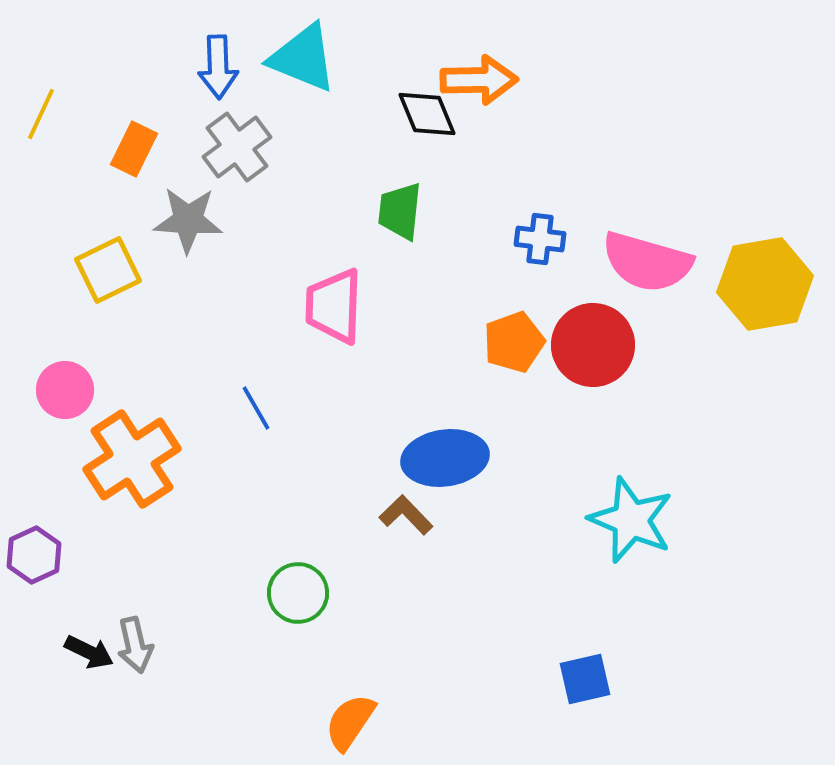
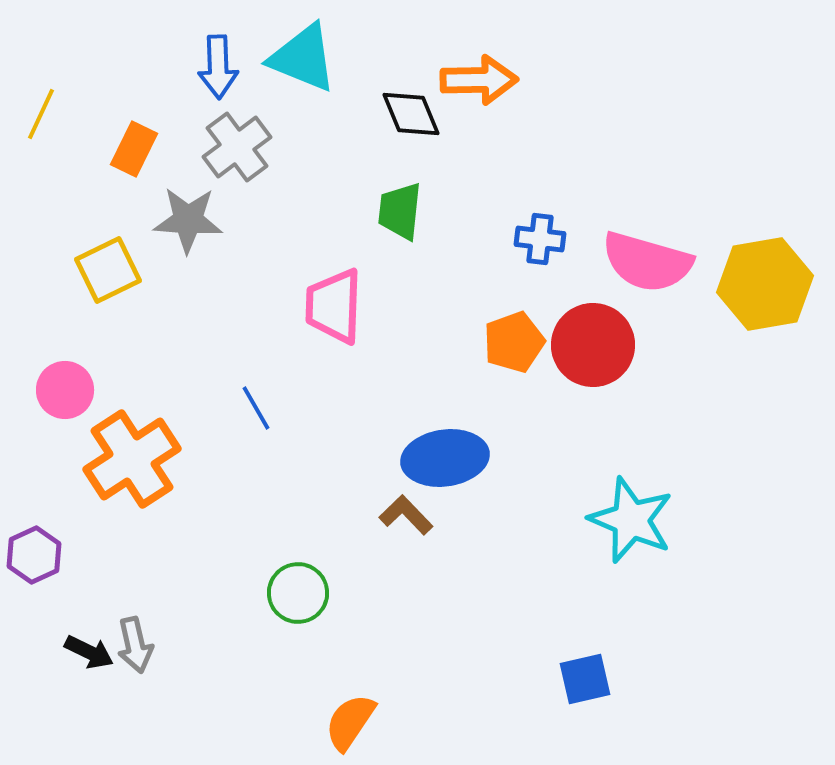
black diamond: moved 16 px left
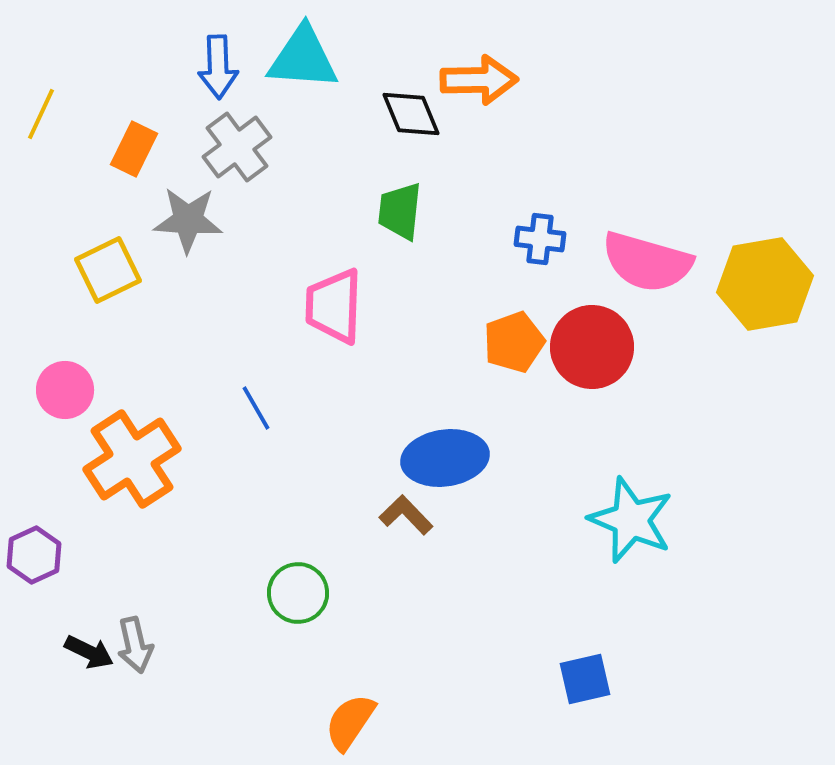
cyan triangle: rotated 18 degrees counterclockwise
red circle: moved 1 px left, 2 px down
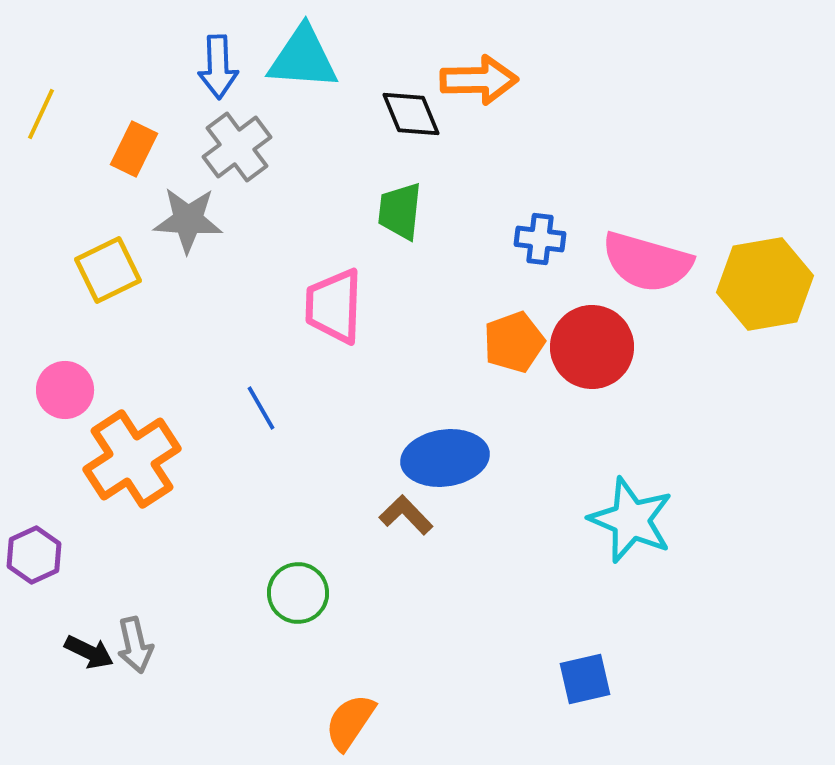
blue line: moved 5 px right
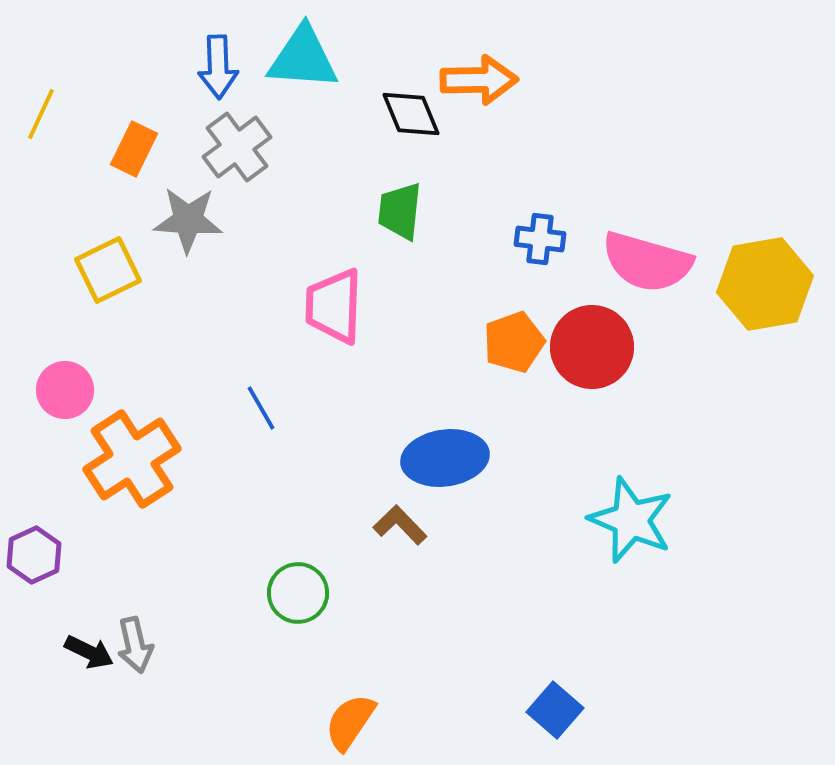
brown L-shape: moved 6 px left, 10 px down
blue square: moved 30 px left, 31 px down; rotated 36 degrees counterclockwise
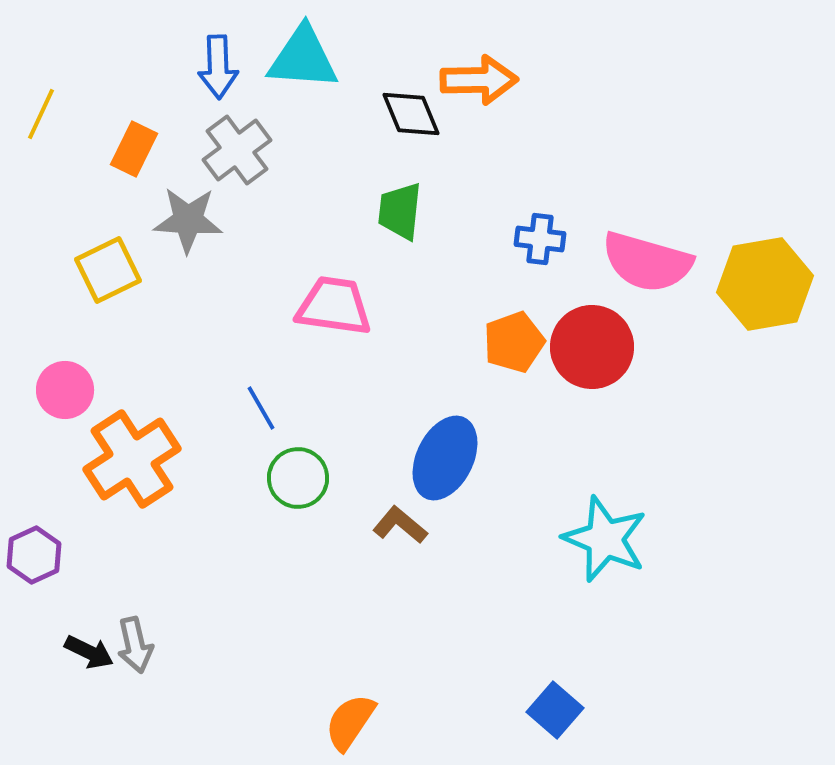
gray cross: moved 3 px down
pink trapezoid: rotated 96 degrees clockwise
blue ellipse: rotated 56 degrees counterclockwise
cyan star: moved 26 px left, 19 px down
brown L-shape: rotated 6 degrees counterclockwise
green circle: moved 115 px up
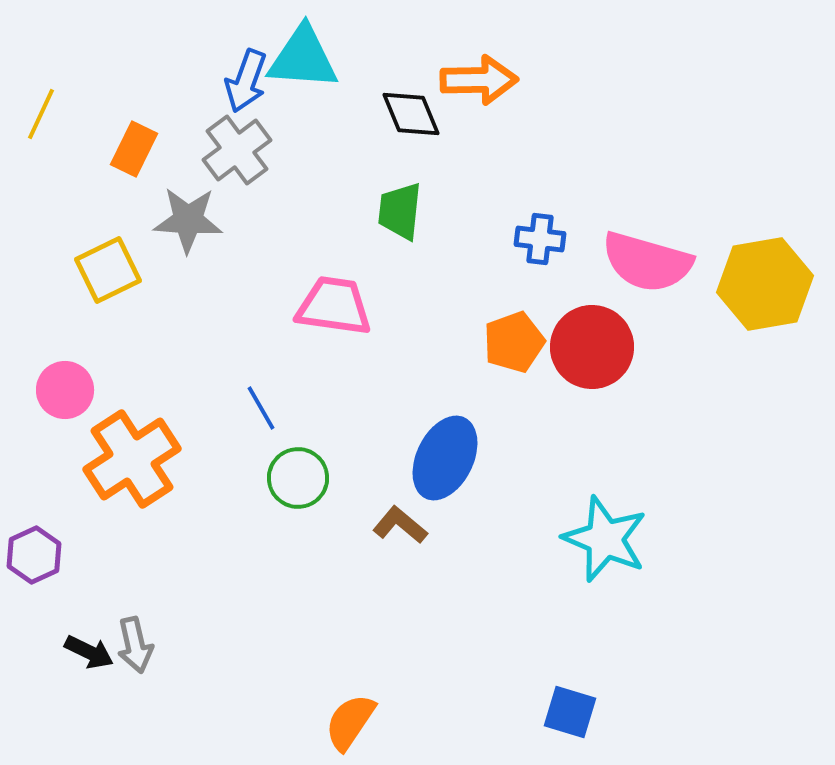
blue arrow: moved 28 px right, 14 px down; rotated 22 degrees clockwise
blue square: moved 15 px right, 2 px down; rotated 24 degrees counterclockwise
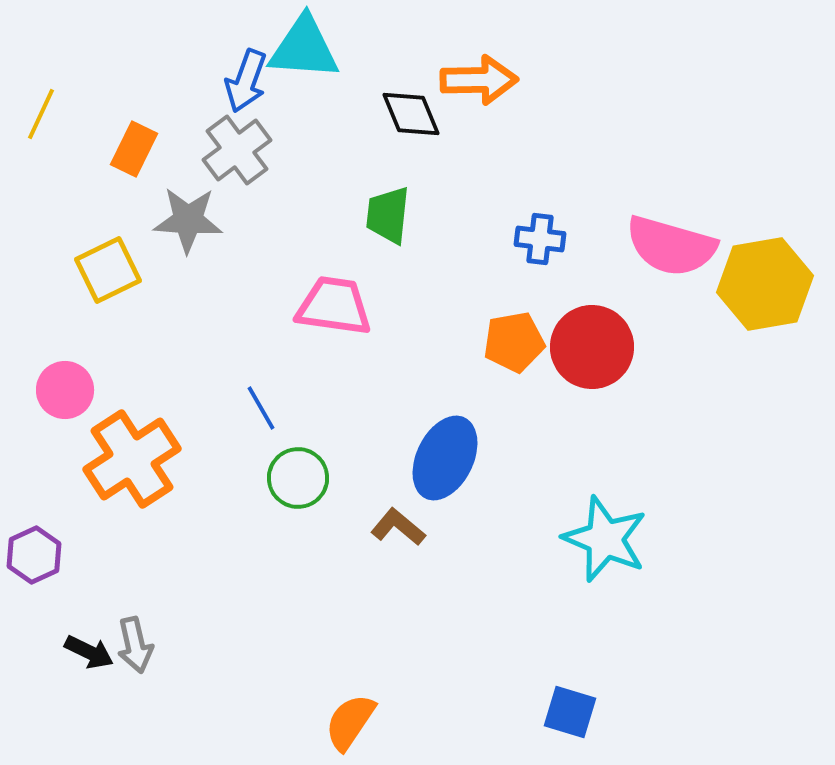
cyan triangle: moved 1 px right, 10 px up
green trapezoid: moved 12 px left, 4 px down
pink semicircle: moved 24 px right, 16 px up
orange pentagon: rotated 10 degrees clockwise
brown L-shape: moved 2 px left, 2 px down
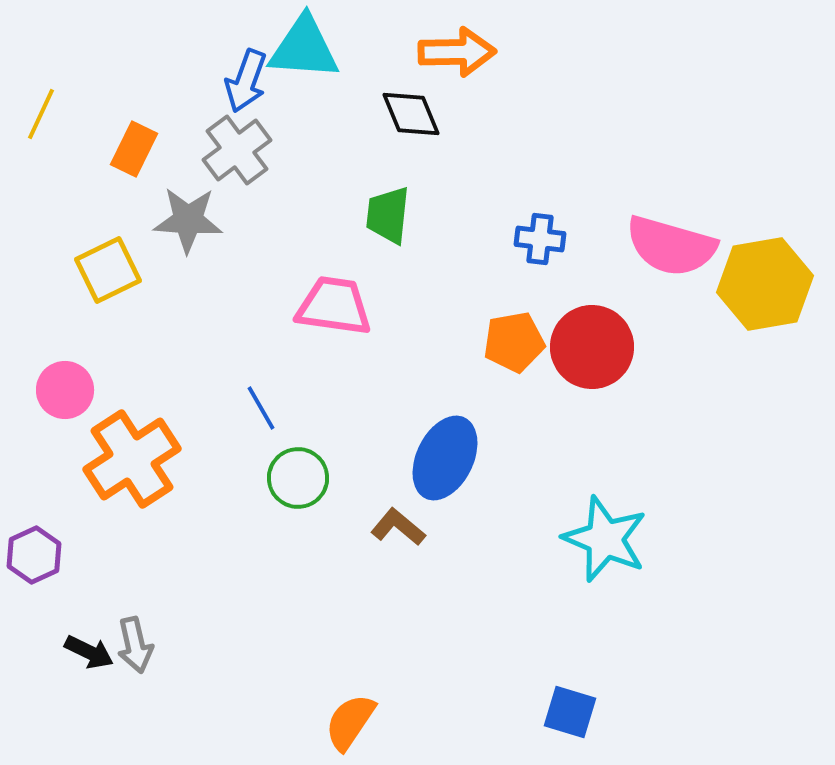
orange arrow: moved 22 px left, 28 px up
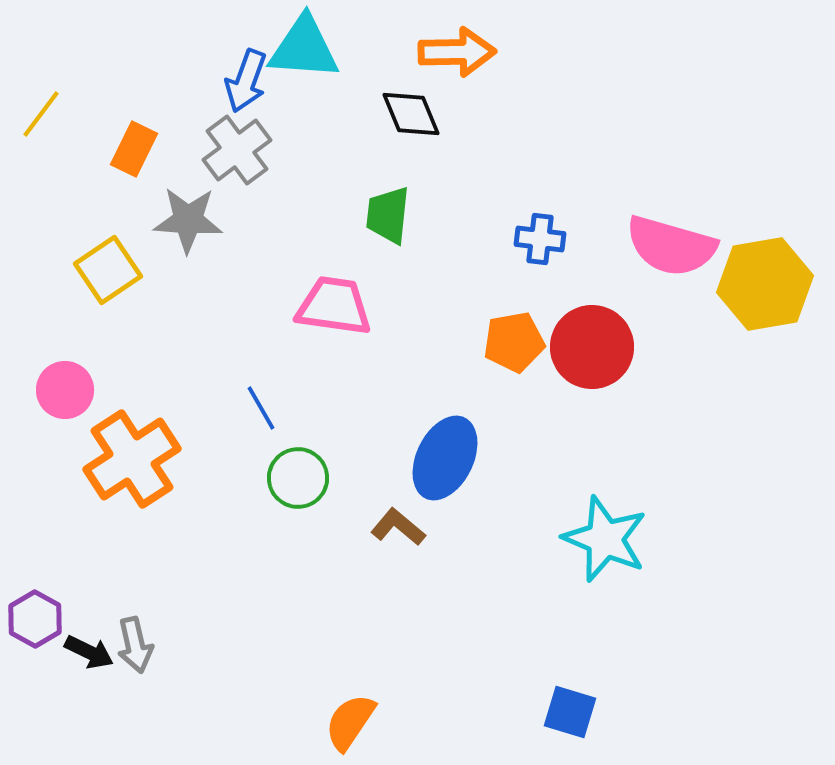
yellow line: rotated 12 degrees clockwise
yellow square: rotated 8 degrees counterclockwise
purple hexagon: moved 1 px right, 64 px down; rotated 6 degrees counterclockwise
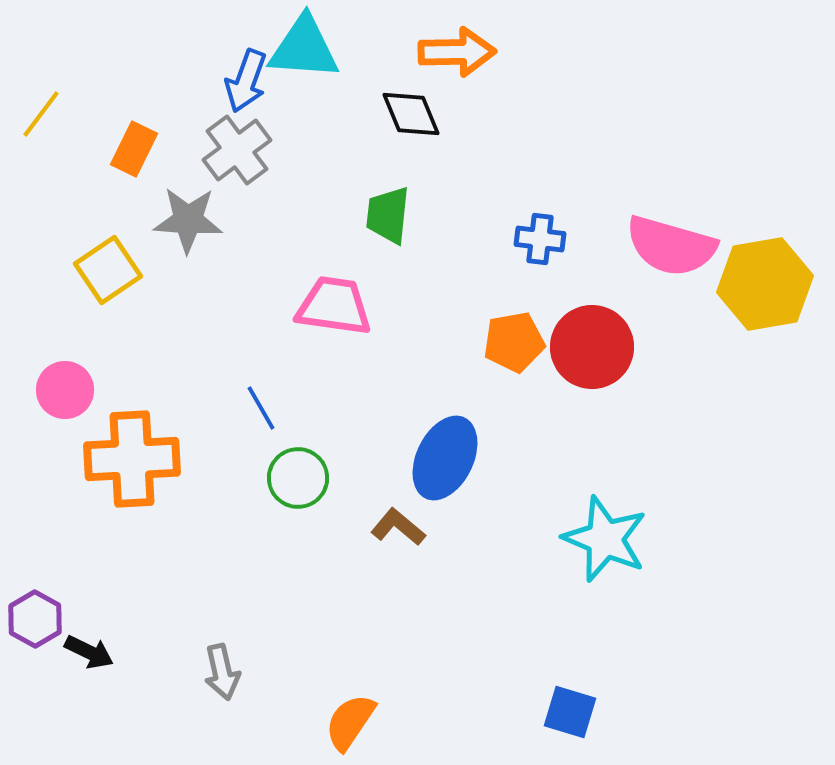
orange cross: rotated 30 degrees clockwise
gray arrow: moved 87 px right, 27 px down
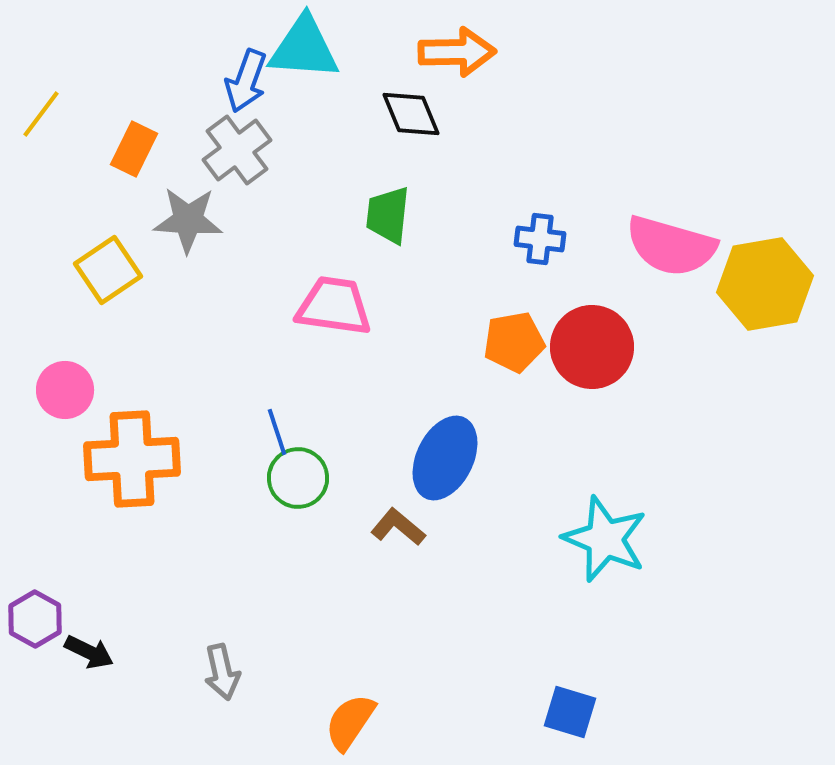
blue line: moved 16 px right, 24 px down; rotated 12 degrees clockwise
